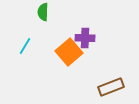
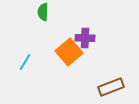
cyan line: moved 16 px down
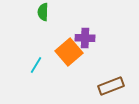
cyan line: moved 11 px right, 3 px down
brown rectangle: moved 1 px up
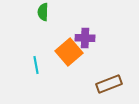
cyan line: rotated 42 degrees counterclockwise
brown rectangle: moved 2 px left, 2 px up
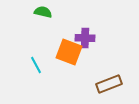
green semicircle: rotated 102 degrees clockwise
orange square: rotated 28 degrees counterclockwise
cyan line: rotated 18 degrees counterclockwise
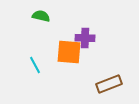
green semicircle: moved 2 px left, 4 px down
orange square: rotated 16 degrees counterclockwise
cyan line: moved 1 px left
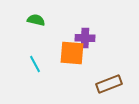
green semicircle: moved 5 px left, 4 px down
orange square: moved 3 px right, 1 px down
cyan line: moved 1 px up
